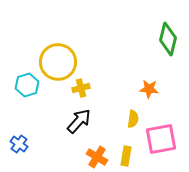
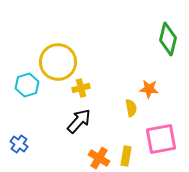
yellow semicircle: moved 2 px left, 11 px up; rotated 18 degrees counterclockwise
orange cross: moved 2 px right, 1 px down
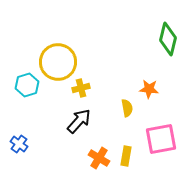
yellow semicircle: moved 4 px left
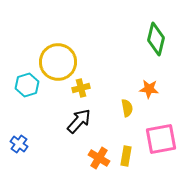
green diamond: moved 12 px left
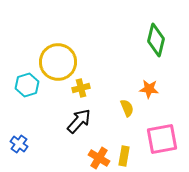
green diamond: moved 1 px down
yellow semicircle: rotated 12 degrees counterclockwise
pink square: moved 1 px right
yellow rectangle: moved 2 px left
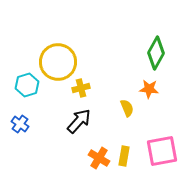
green diamond: moved 13 px down; rotated 16 degrees clockwise
pink square: moved 12 px down
blue cross: moved 1 px right, 20 px up
